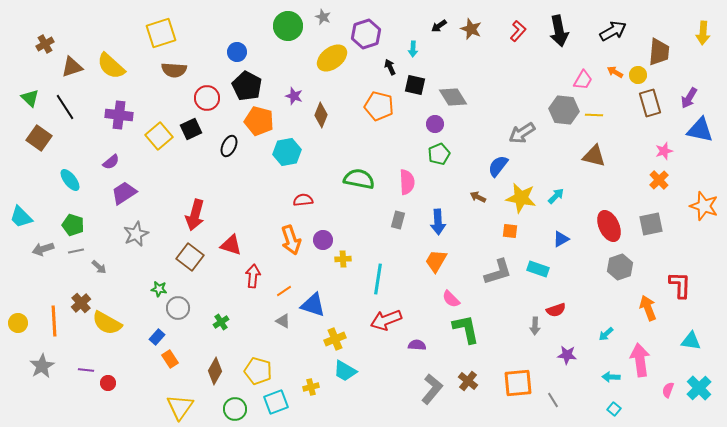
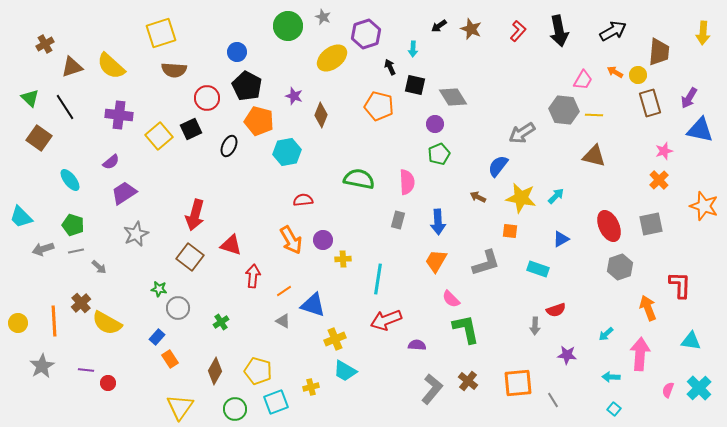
orange arrow at (291, 240): rotated 12 degrees counterclockwise
gray L-shape at (498, 272): moved 12 px left, 9 px up
pink arrow at (640, 360): moved 6 px up; rotated 12 degrees clockwise
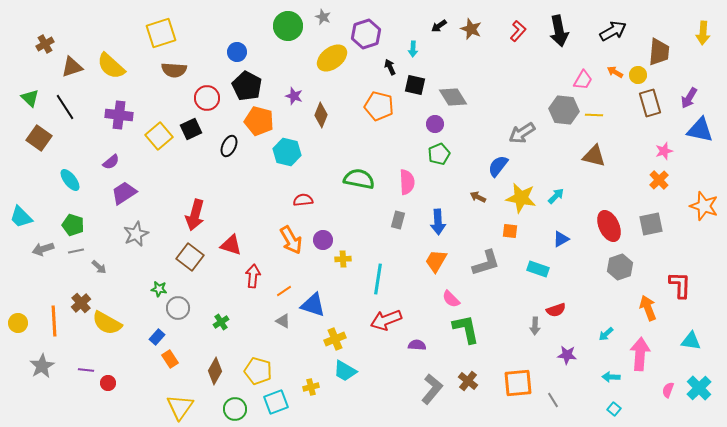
cyan hexagon at (287, 152): rotated 24 degrees clockwise
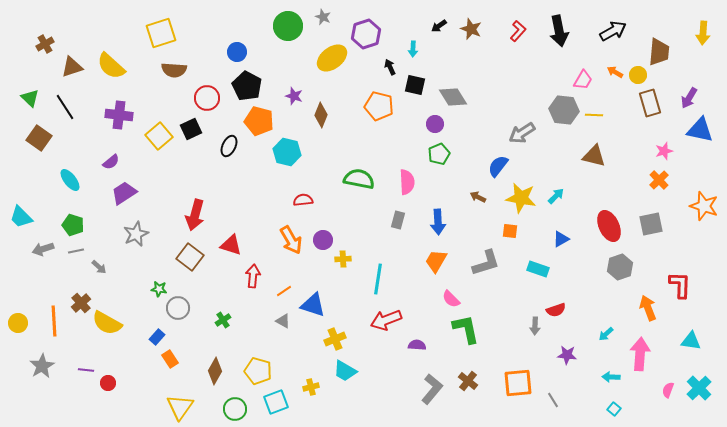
green cross at (221, 322): moved 2 px right, 2 px up
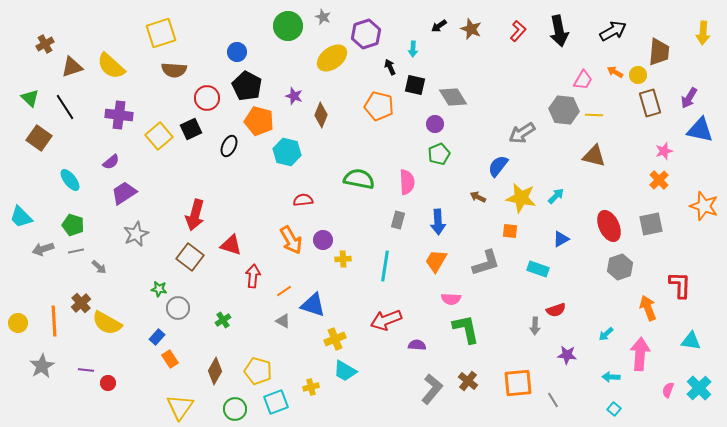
cyan line at (378, 279): moved 7 px right, 13 px up
pink semicircle at (451, 299): rotated 42 degrees counterclockwise
